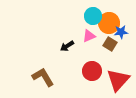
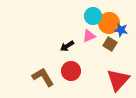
blue star: moved 2 px up; rotated 16 degrees clockwise
red circle: moved 21 px left
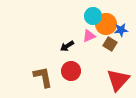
orange circle: moved 3 px left, 1 px down
blue star: rotated 16 degrees counterclockwise
brown L-shape: rotated 20 degrees clockwise
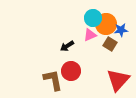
cyan circle: moved 2 px down
pink triangle: moved 1 px right, 1 px up
brown L-shape: moved 10 px right, 3 px down
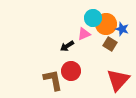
blue star: moved 1 px right, 1 px up; rotated 24 degrees clockwise
pink triangle: moved 6 px left, 1 px up
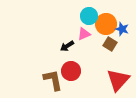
cyan circle: moved 4 px left, 2 px up
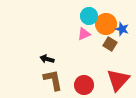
black arrow: moved 20 px left, 13 px down; rotated 48 degrees clockwise
red circle: moved 13 px right, 14 px down
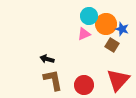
brown square: moved 2 px right, 1 px down
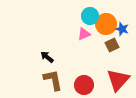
cyan circle: moved 1 px right
brown square: rotated 32 degrees clockwise
black arrow: moved 2 px up; rotated 24 degrees clockwise
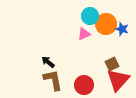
brown square: moved 19 px down
black arrow: moved 1 px right, 5 px down
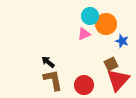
blue star: moved 12 px down
brown square: moved 1 px left
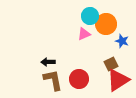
black arrow: rotated 40 degrees counterclockwise
red triangle: rotated 15 degrees clockwise
red circle: moved 5 px left, 6 px up
